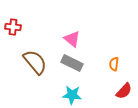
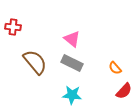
orange semicircle: moved 1 px right, 4 px down; rotated 48 degrees counterclockwise
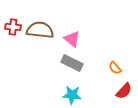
brown semicircle: moved 5 px right, 32 px up; rotated 44 degrees counterclockwise
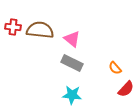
red semicircle: moved 2 px right, 2 px up
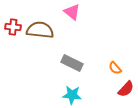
pink triangle: moved 27 px up
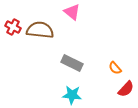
red cross: rotated 21 degrees clockwise
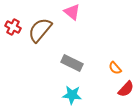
brown semicircle: rotated 56 degrees counterclockwise
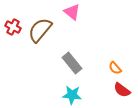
gray rectangle: rotated 25 degrees clockwise
red semicircle: moved 4 px left, 1 px down; rotated 84 degrees clockwise
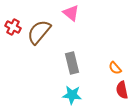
pink triangle: moved 1 px left, 1 px down
brown semicircle: moved 1 px left, 2 px down
gray rectangle: rotated 25 degrees clockwise
red semicircle: rotated 42 degrees clockwise
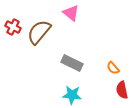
gray rectangle: rotated 50 degrees counterclockwise
orange semicircle: moved 2 px left
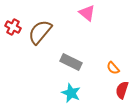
pink triangle: moved 16 px right
brown semicircle: moved 1 px right
gray rectangle: moved 1 px left, 1 px up
red semicircle: rotated 30 degrees clockwise
cyan star: moved 1 px left, 2 px up; rotated 18 degrees clockwise
